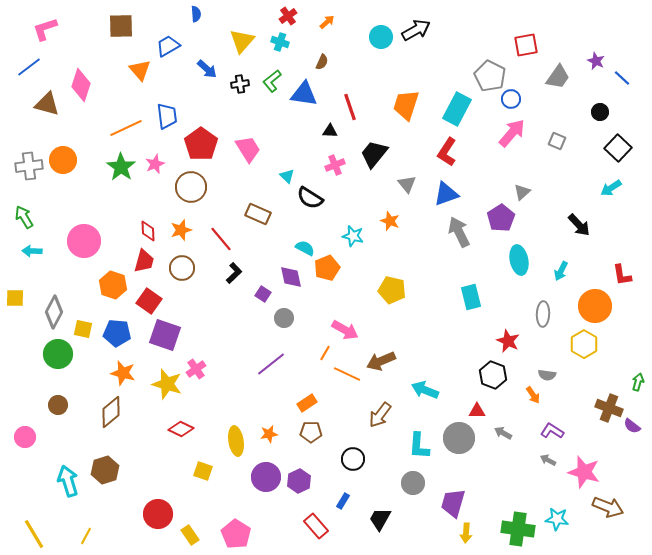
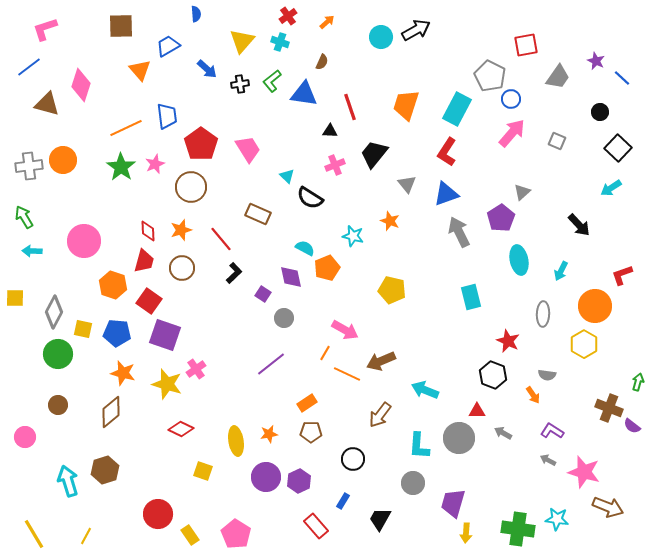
red L-shape at (622, 275): rotated 80 degrees clockwise
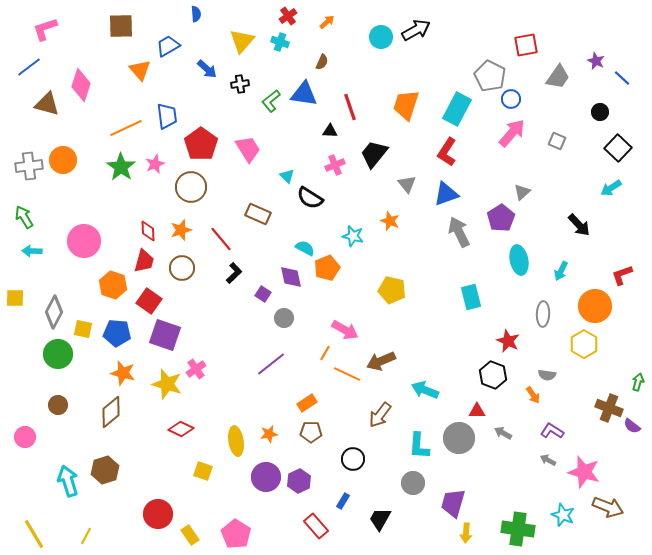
green L-shape at (272, 81): moved 1 px left, 20 px down
cyan star at (557, 519): moved 6 px right, 4 px up; rotated 15 degrees clockwise
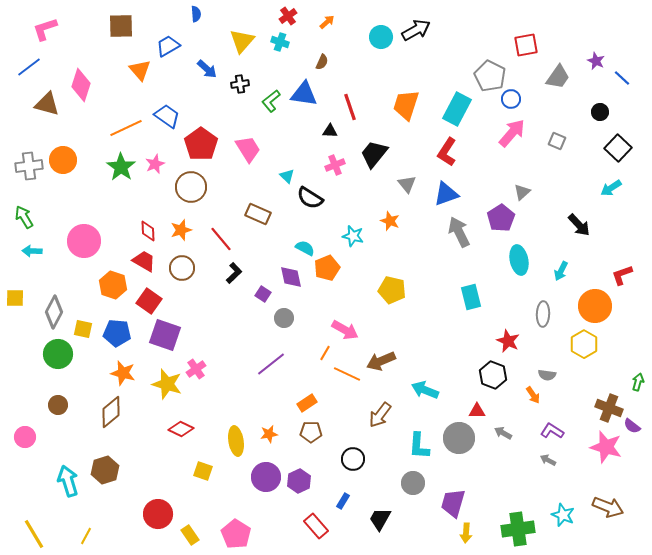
blue trapezoid at (167, 116): rotated 48 degrees counterclockwise
red trapezoid at (144, 261): rotated 75 degrees counterclockwise
pink star at (584, 472): moved 22 px right, 25 px up
green cross at (518, 529): rotated 16 degrees counterclockwise
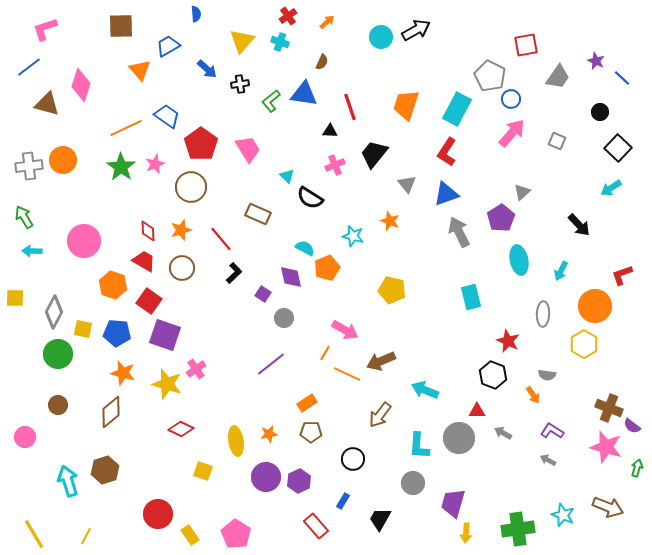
green arrow at (638, 382): moved 1 px left, 86 px down
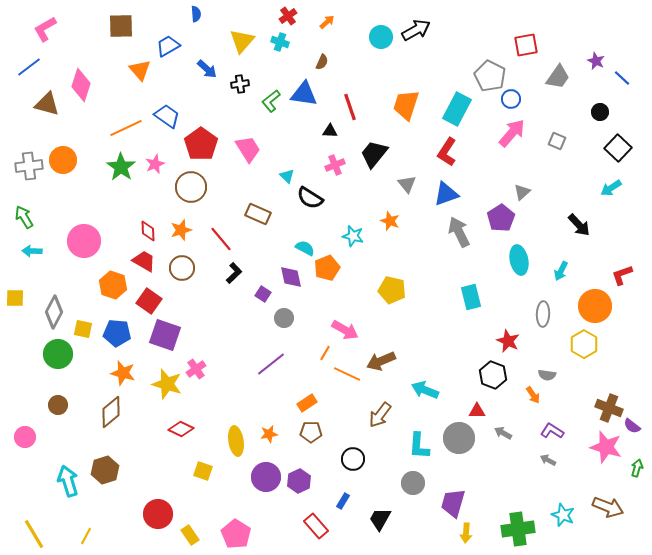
pink L-shape at (45, 29): rotated 12 degrees counterclockwise
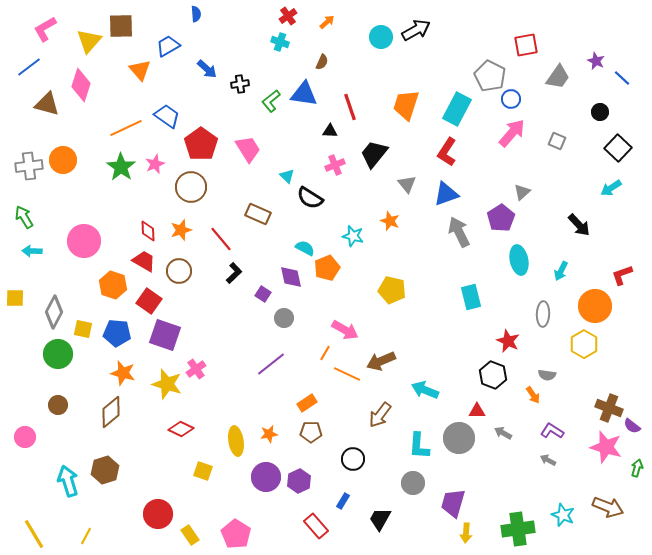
yellow triangle at (242, 41): moved 153 px left
brown circle at (182, 268): moved 3 px left, 3 px down
